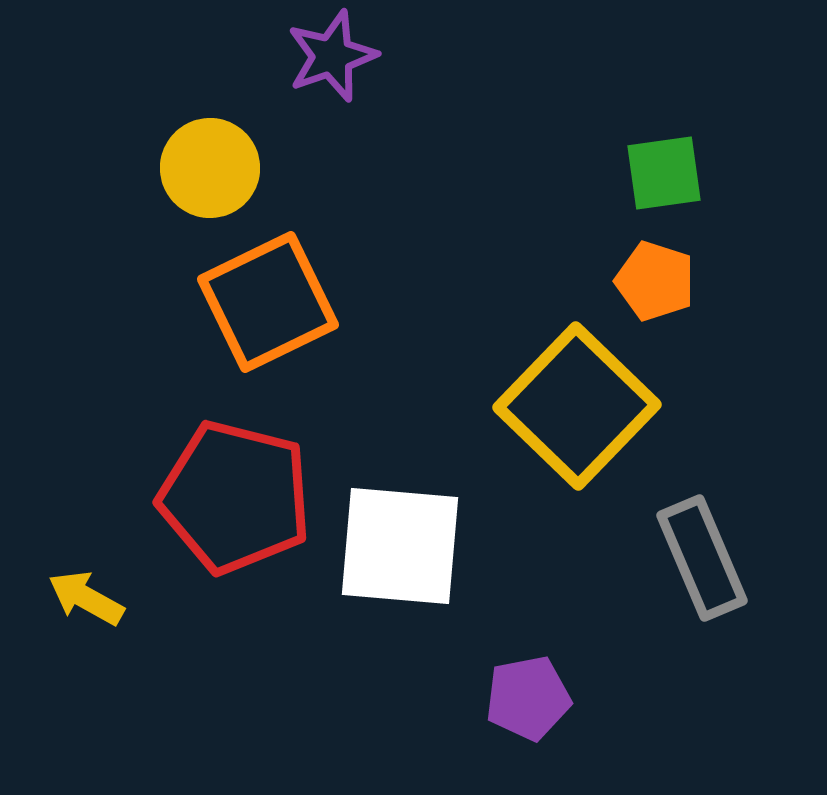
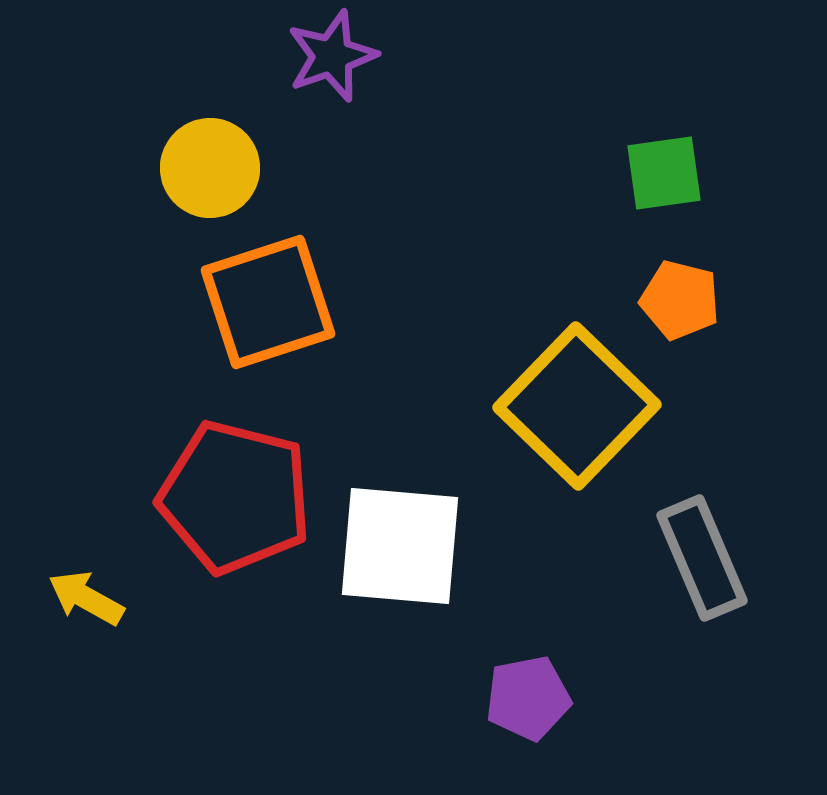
orange pentagon: moved 25 px right, 19 px down; rotated 4 degrees counterclockwise
orange square: rotated 8 degrees clockwise
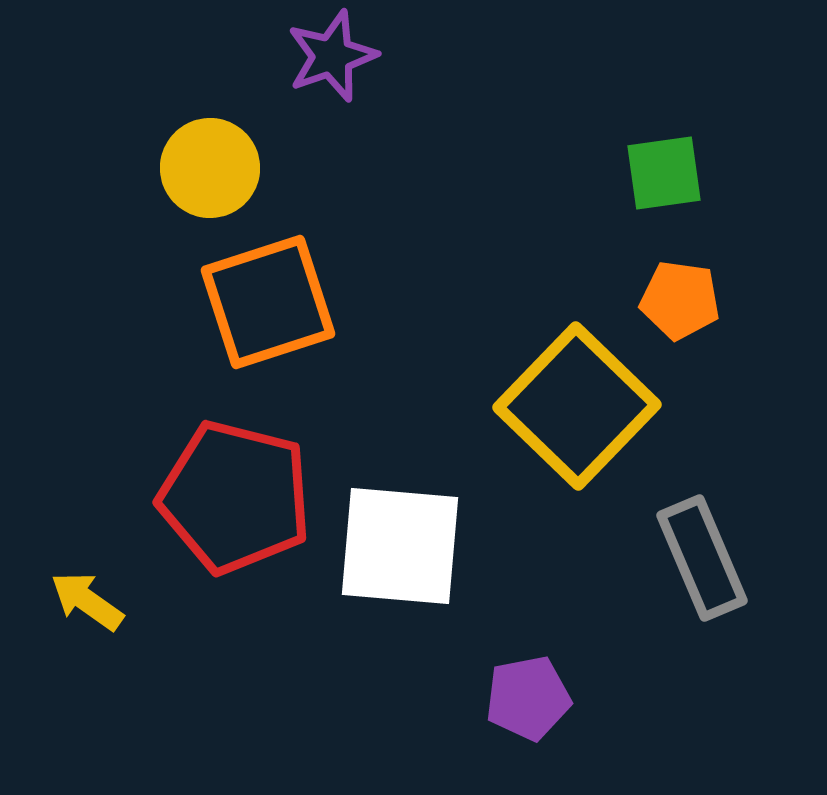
orange pentagon: rotated 6 degrees counterclockwise
yellow arrow: moved 1 px right, 3 px down; rotated 6 degrees clockwise
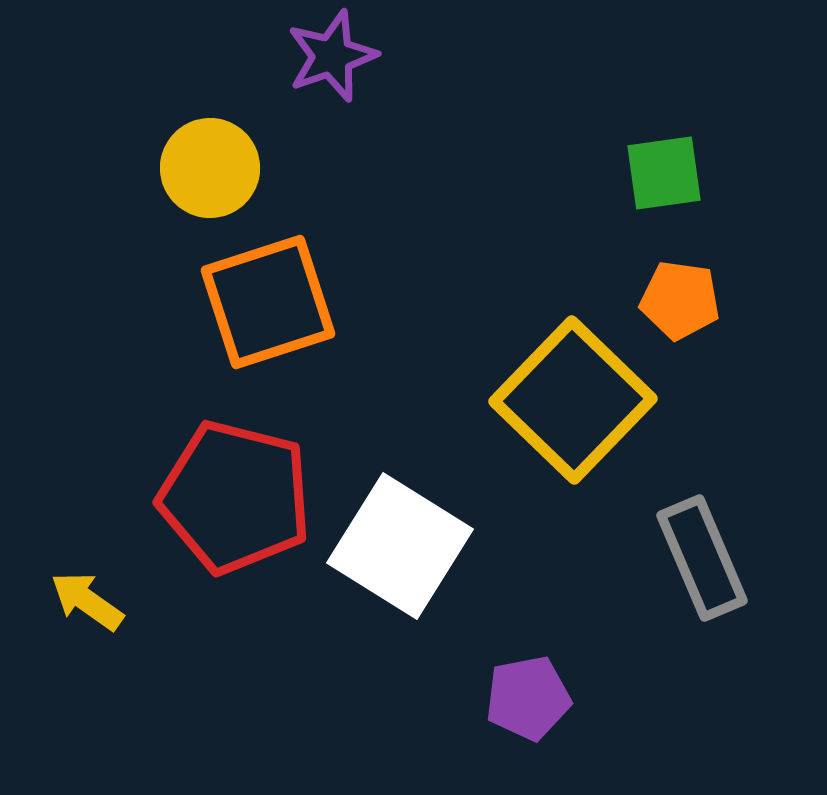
yellow square: moved 4 px left, 6 px up
white square: rotated 27 degrees clockwise
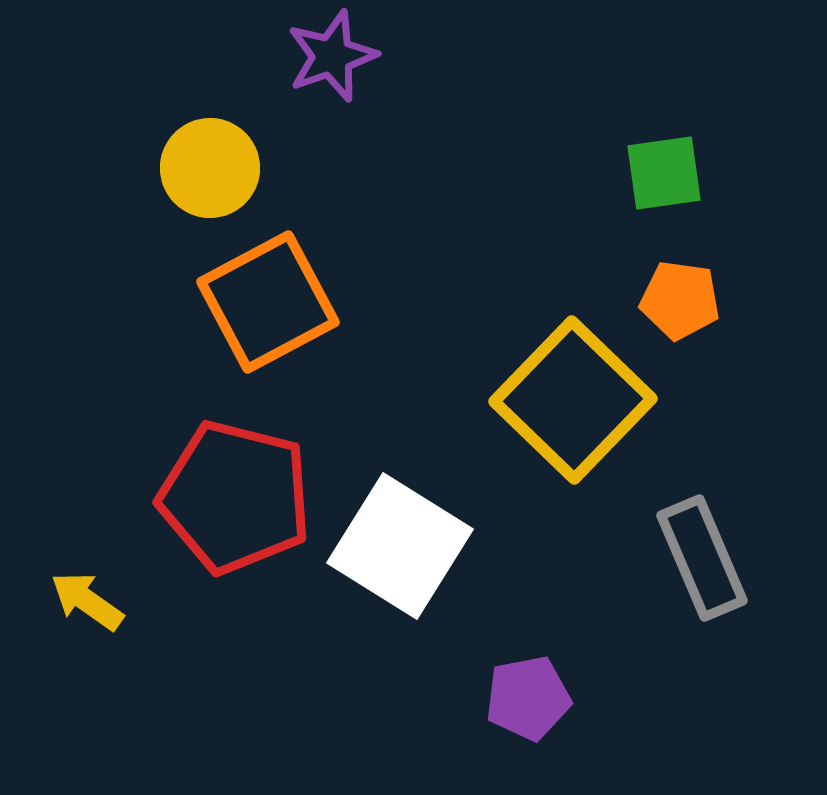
orange square: rotated 10 degrees counterclockwise
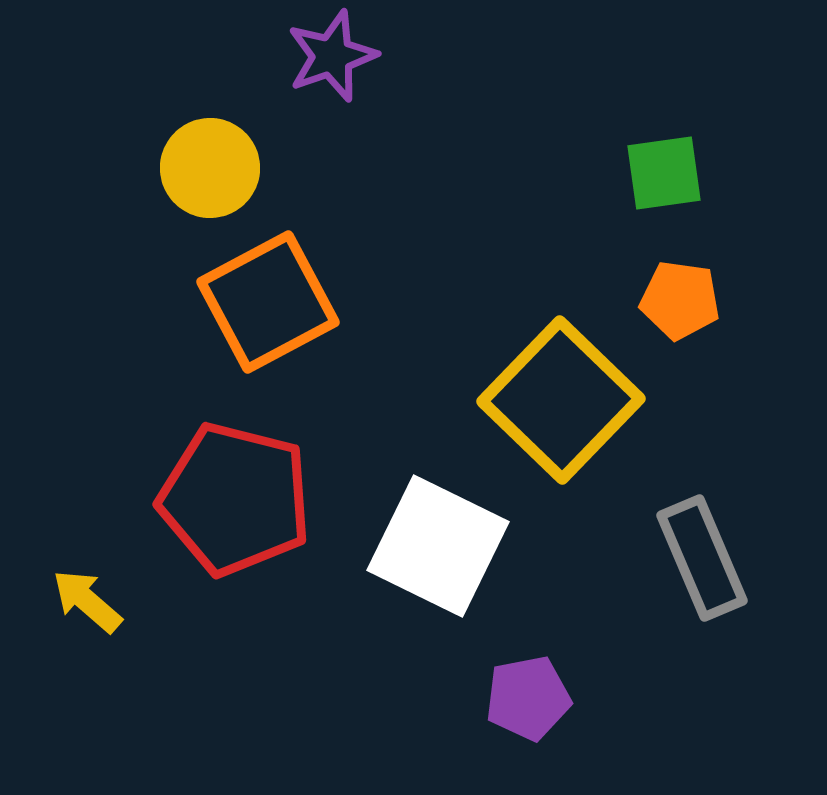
yellow square: moved 12 px left
red pentagon: moved 2 px down
white square: moved 38 px right; rotated 6 degrees counterclockwise
yellow arrow: rotated 6 degrees clockwise
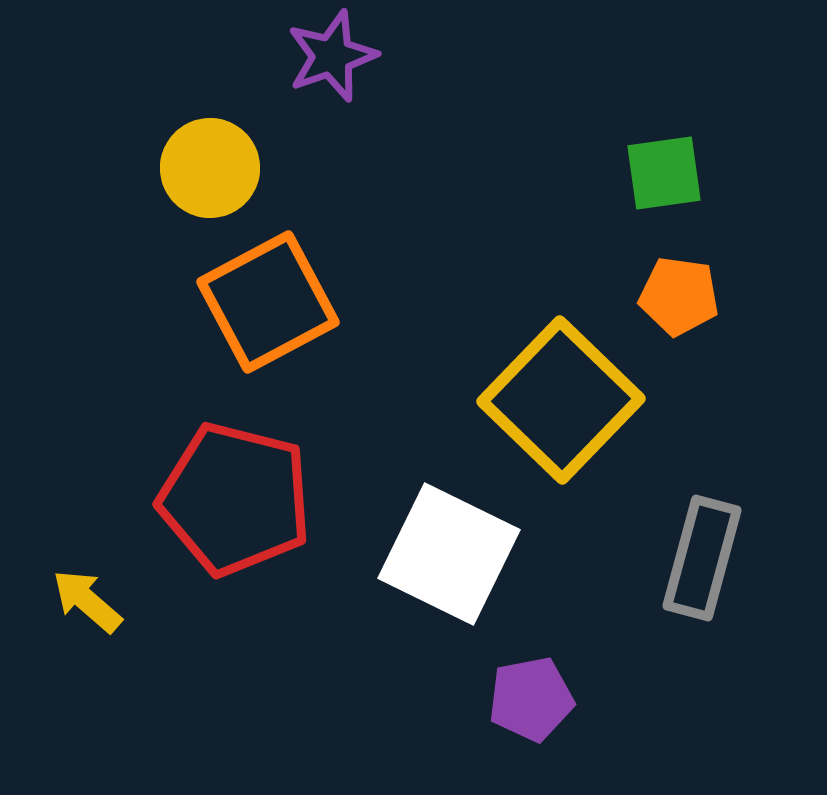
orange pentagon: moved 1 px left, 4 px up
white square: moved 11 px right, 8 px down
gray rectangle: rotated 38 degrees clockwise
purple pentagon: moved 3 px right, 1 px down
